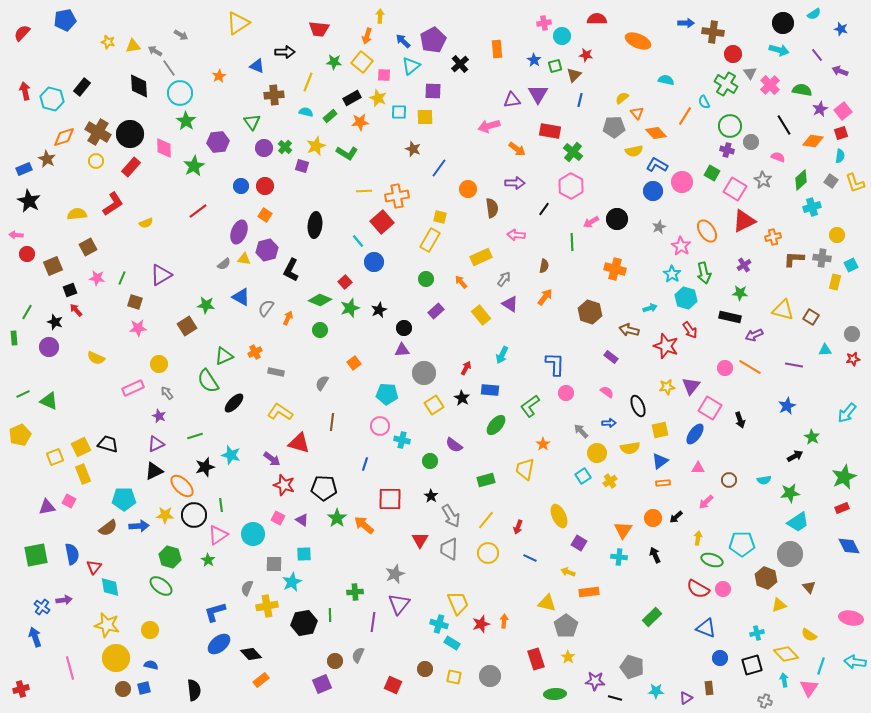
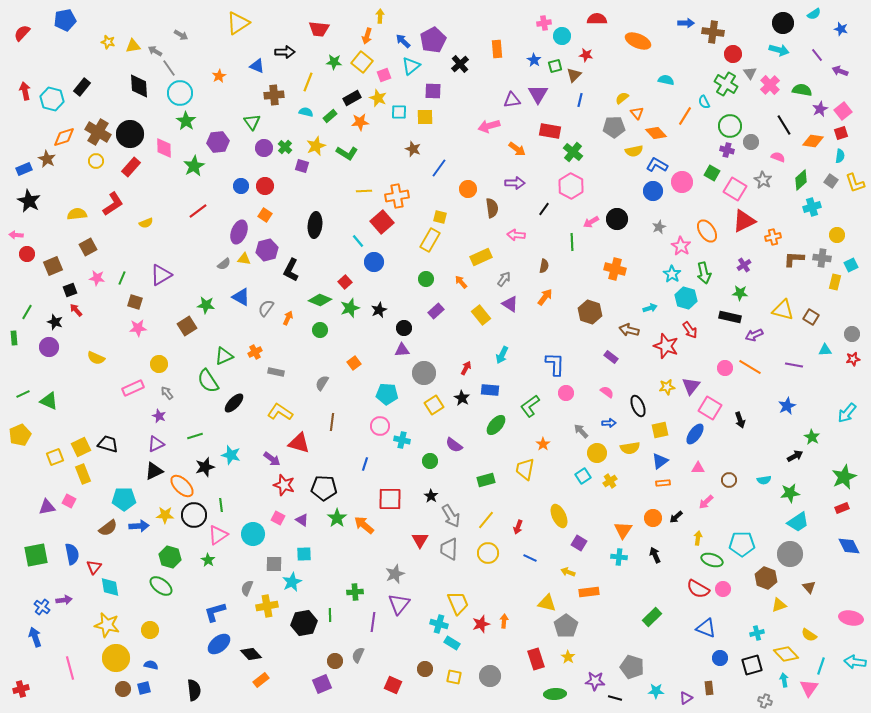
pink square at (384, 75): rotated 24 degrees counterclockwise
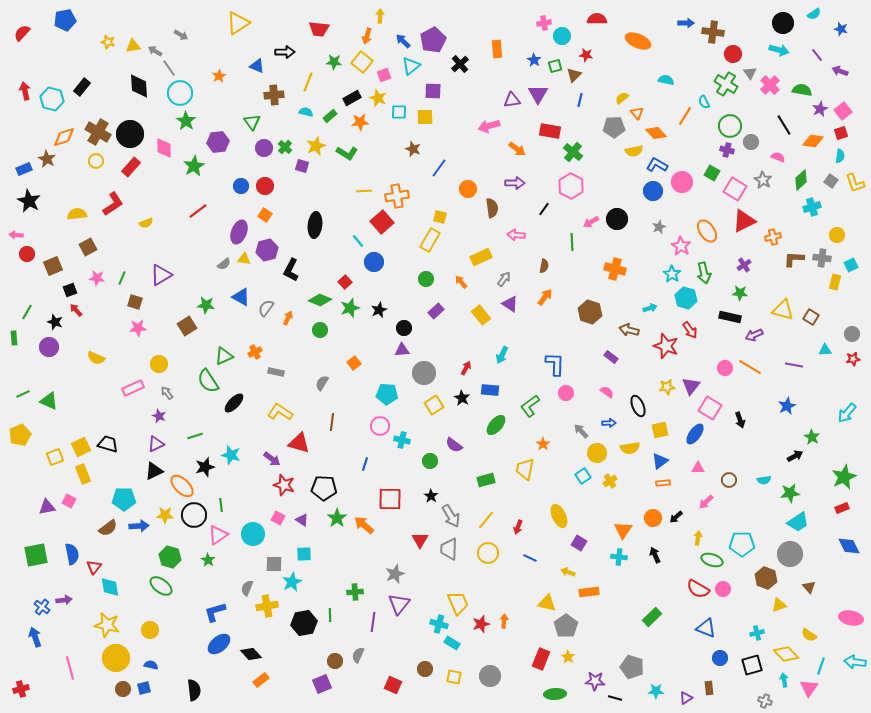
red rectangle at (536, 659): moved 5 px right; rotated 40 degrees clockwise
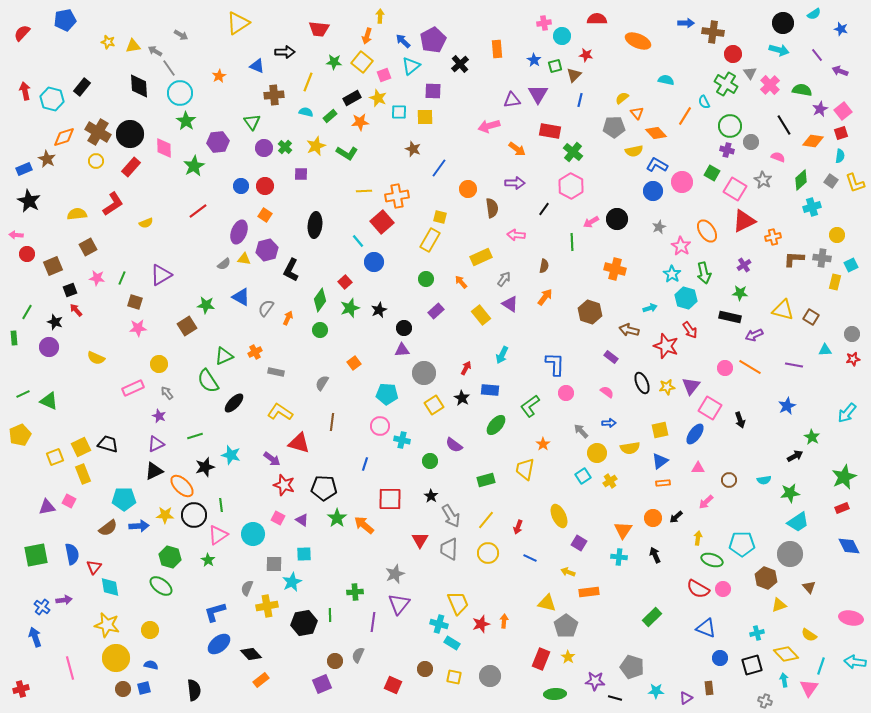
purple square at (302, 166): moved 1 px left, 8 px down; rotated 16 degrees counterclockwise
green diamond at (320, 300): rotated 75 degrees counterclockwise
black ellipse at (638, 406): moved 4 px right, 23 px up
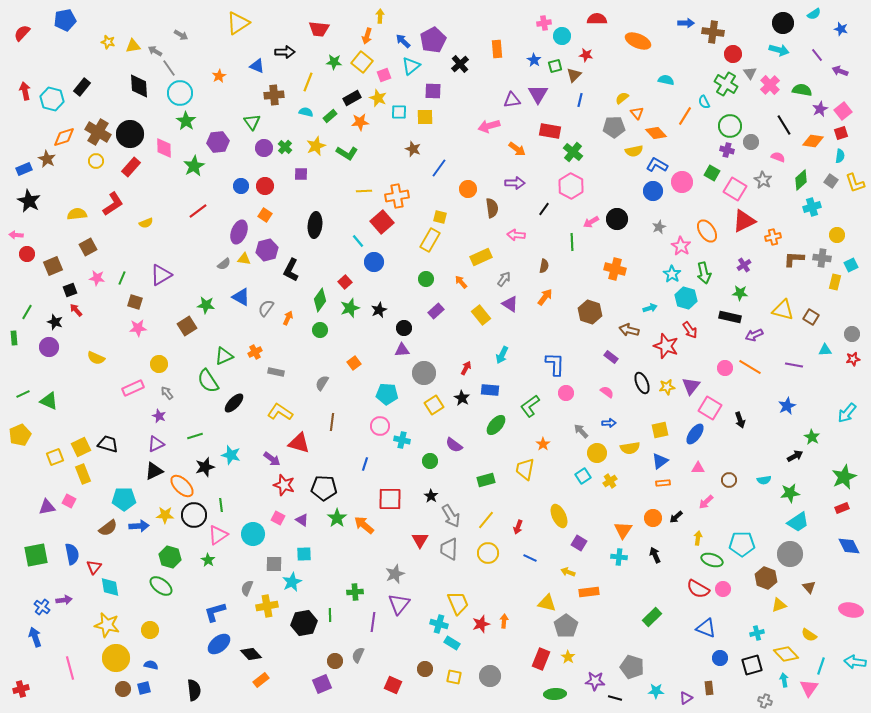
pink ellipse at (851, 618): moved 8 px up
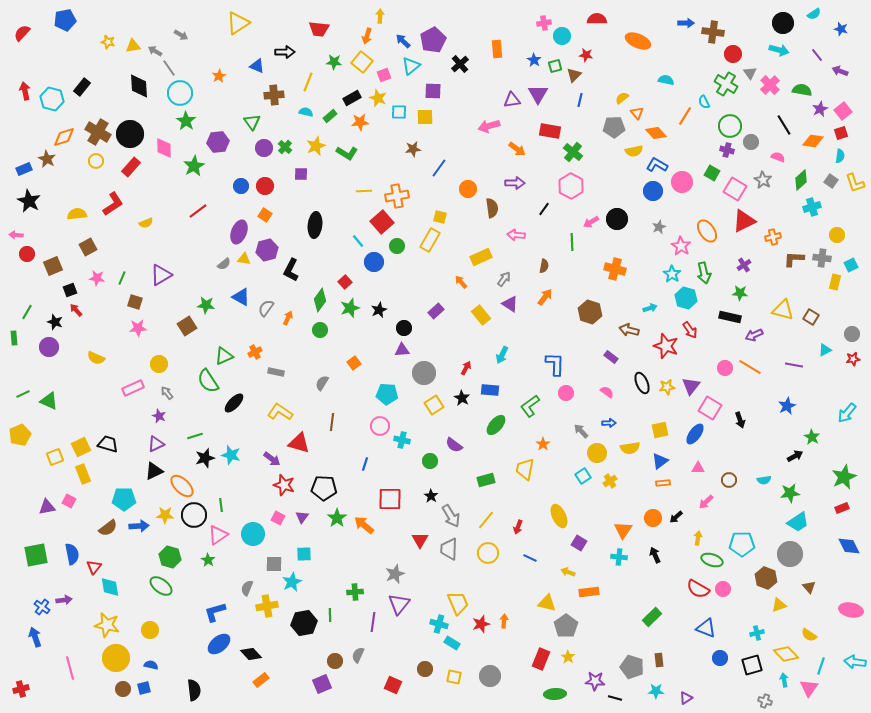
brown star at (413, 149): rotated 28 degrees counterclockwise
green circle at (426, 279): moved 29 px left, 33 px up
cyan triangle at (825, 350): rotated 24 degrees counterclockwise
black star at (205, 467): moved 9 px up
purple triangle at (302, 520): moved 3 px up; rotated 32 degrees clockwise
brown rectangle at (709, 688): moved 50 px left, 28 px up
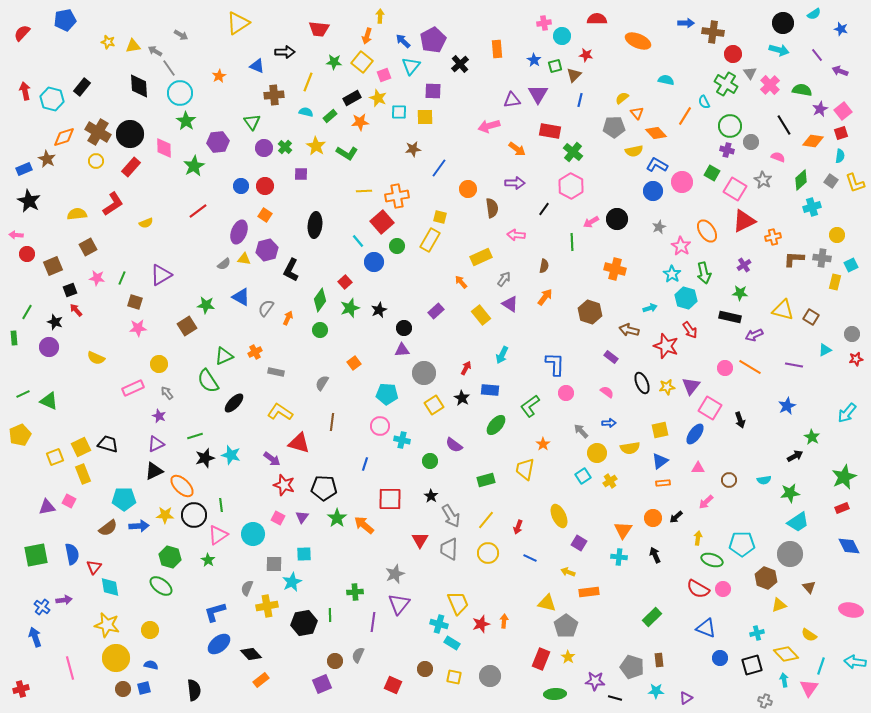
cyan triangle at (411, 66): rotated 12 degrees counterclockwise
yellow star at (316, 146): rotated 18 degrees counterclockwise
red star at (853, 359): moved 3 px right
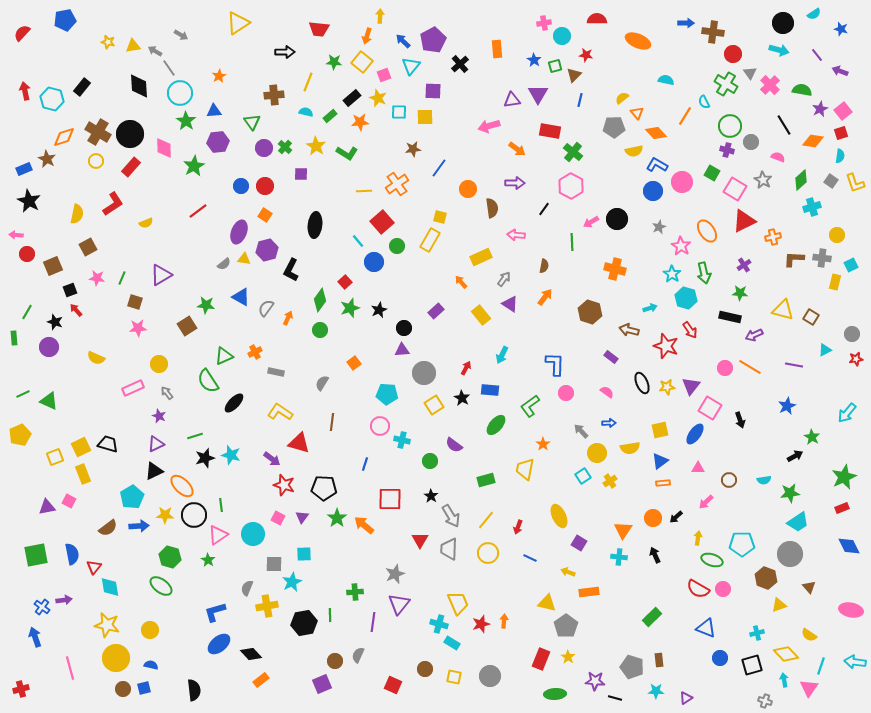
blue triangle at (257, 66): moved 43 px left, 45 px down; rotated 28 degrees counterclockwise
black rectangle at (352, 98): rotated 12 degrees counterclockwise
orange cross at (397, 196): moved 12 px up; rotated 25 degrees counterclockwise
yellow semicircle at (77, 214): rotated 108 degrees clockwise
cyan pentagon at (124, 499): moved 8 px right, 2 px up; rotated 30 degrees counterclockwise
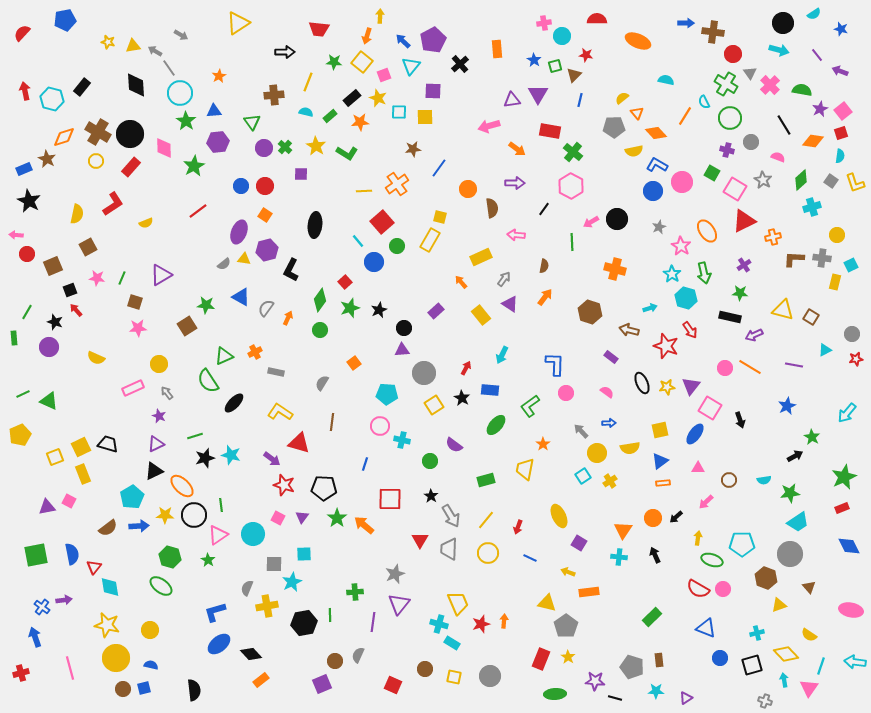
black diamond at (139, 86): moved 3 px left, 1 px up
green circle at (730, 126): moved 8 px up
red cross at (21, 689): moved 16 px up
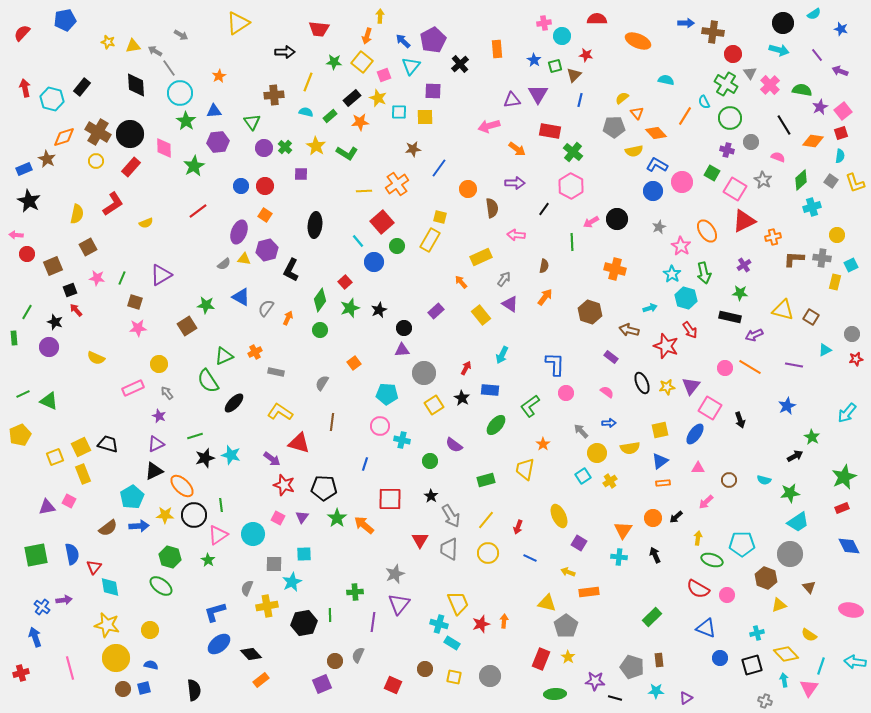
red arrow at (25, 91): moved 3 px up
purple star at (820, 109): moved 2 px up
cyan semicircle at (764, 480): rotated 24 degrees clockwise
pink circle at (723, 589): moved 4 px right, 6 px down
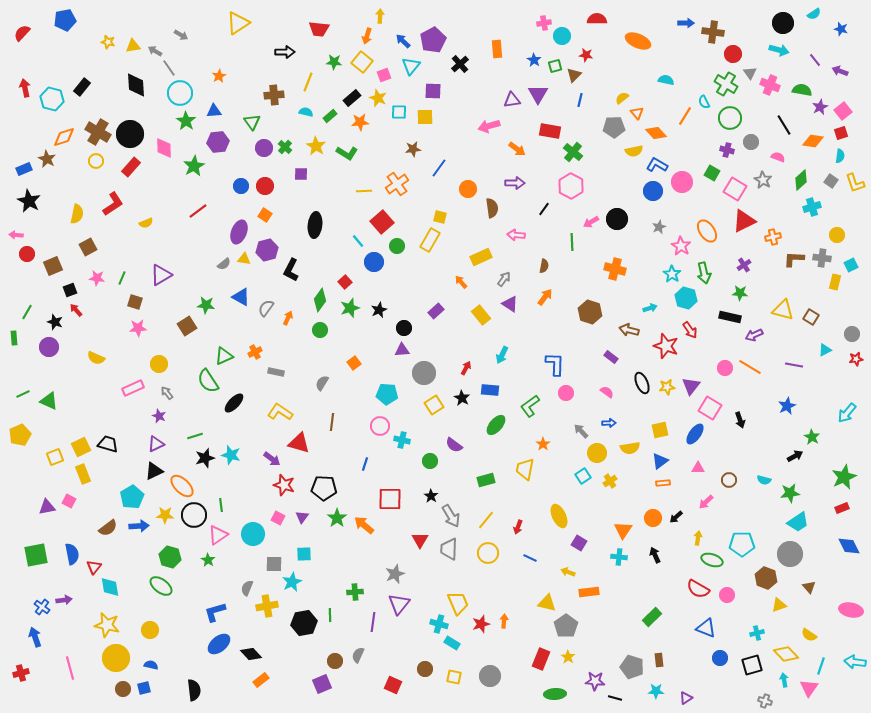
purple line at (817, 55): moved 2 px left, 5 px down
pink cross at (770, 85): rotated 24 degrees counterclockwise
